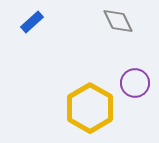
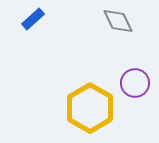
blue rectangle: moved 1 px right, 3 px up
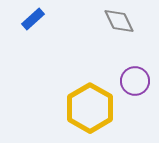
gray diamond: moved 1 px right
purple circle: moved 2 px up
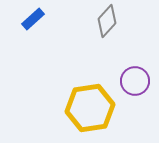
gray diamond: moved 12 px left; rotated 68 degrees clockwise
yellow hexagon: rotated 21 degrees clockwise
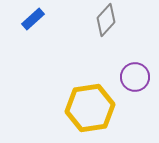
gray diamond: moved 1 px left, 1 px up
purple circle: moved 4 px up
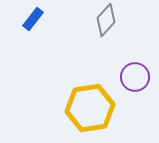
blue rectangle: rotated 10 degrees counterclockwise
